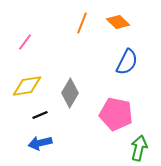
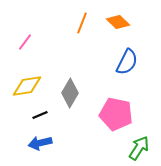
green arrow: rotated 20 degrees clockwise
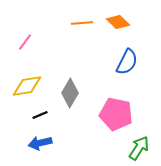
orange line: rotated 65 degrees clockwise
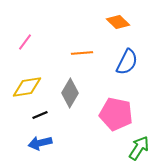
orange line: moved 30 px down
yellow diamond: moved 1 px down
